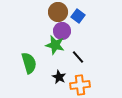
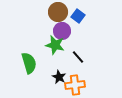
orange cross: moved 5 px left
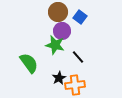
blue square: moved 2 px right, 1 px down
green semicircle: rotated 20 degrees counterclockwise
black star: moved 1 px down; rotated 16 degrees clockwise
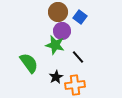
black star: moved 3 px left, 1 px up
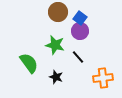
blue square: moved 1 px down
purple circle: moved 18 px right
black star: rotated 24 degrees counterclockwise
orange cross: moved 28 px right, 7 px up
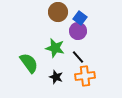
purple circle: moved 2 px left
green star: moved 3 px down
orange cross: moved 18 px left, 2 px up
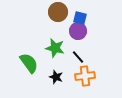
blue square: rotated 24 degrees counterclockwise
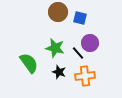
purple circle: moved 12 px right, 12 px down
black line: moved 4 px up
black star: moved 3 px right, 5 px up
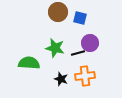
black line: rotated 64 degrees counterclockwise
green semicircle: rotated 50 degrees counterclockwise
black star: moved 2 px right, 7 px down
